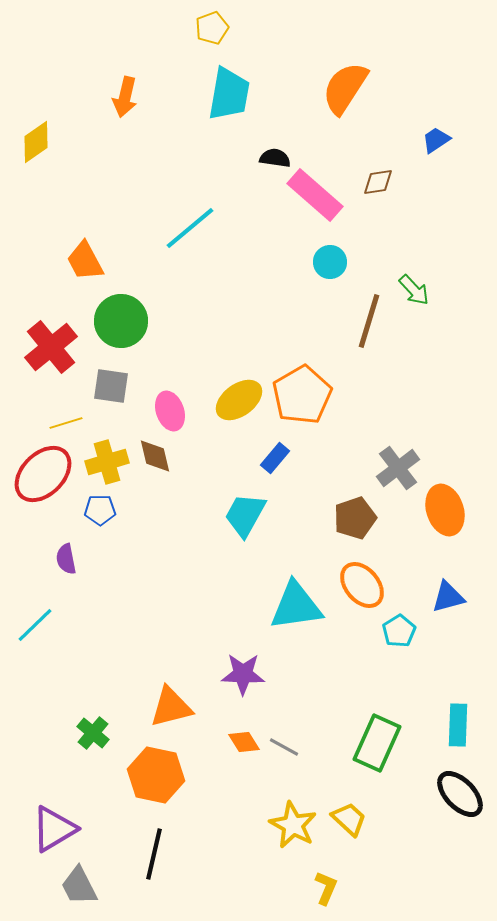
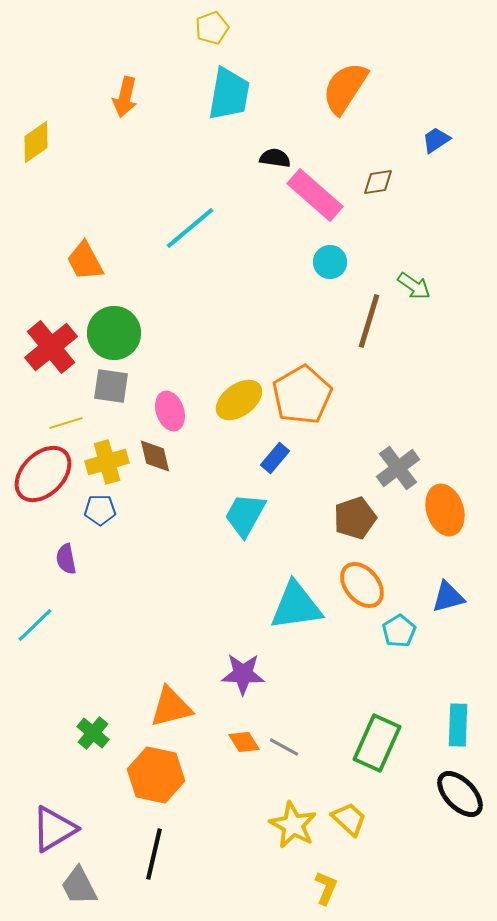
green arrow at (414, 290): moved 4 px up; rotated 12 degrees counterclockwise
green circle at (121, 321): moved 7 px left, 12 px down
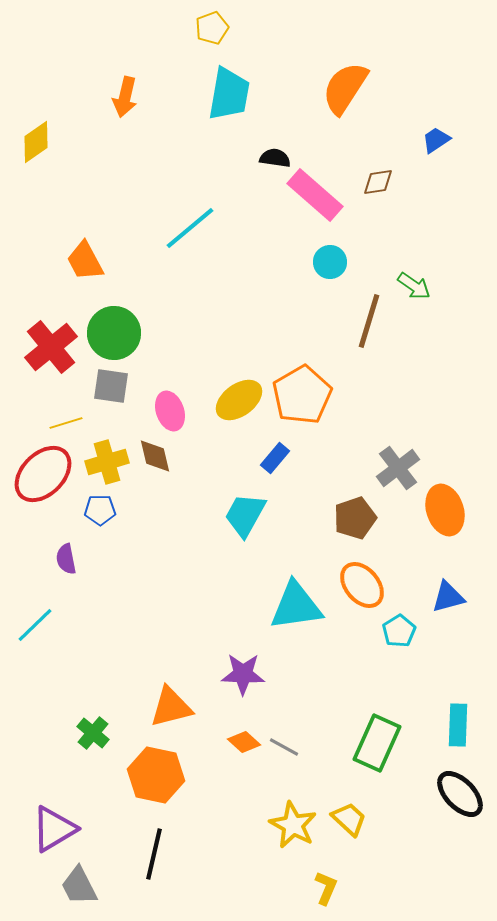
orange diamond at (244, 742): rotated 16 degrees counterclockwise
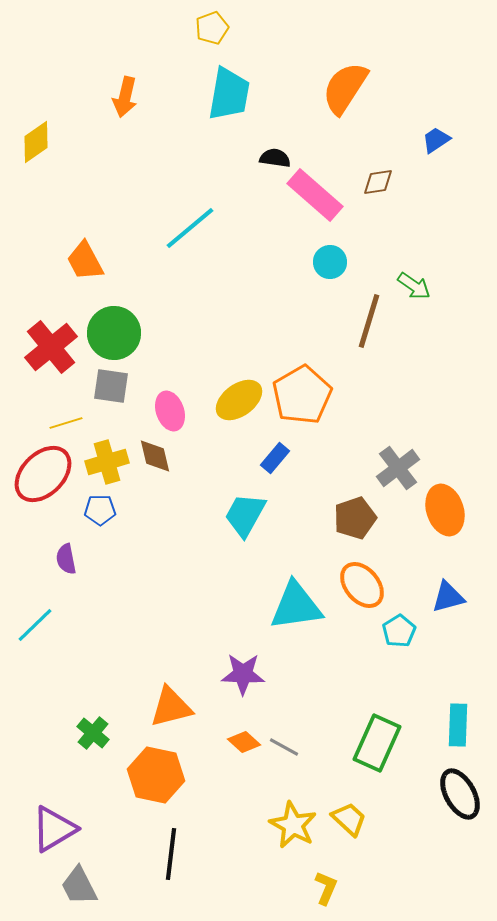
black ellipse at (460, 794): rotated 15 degrees clockwise
black line at (154, 854): moved 17 px right; rotated 6 degrees counterclockwise
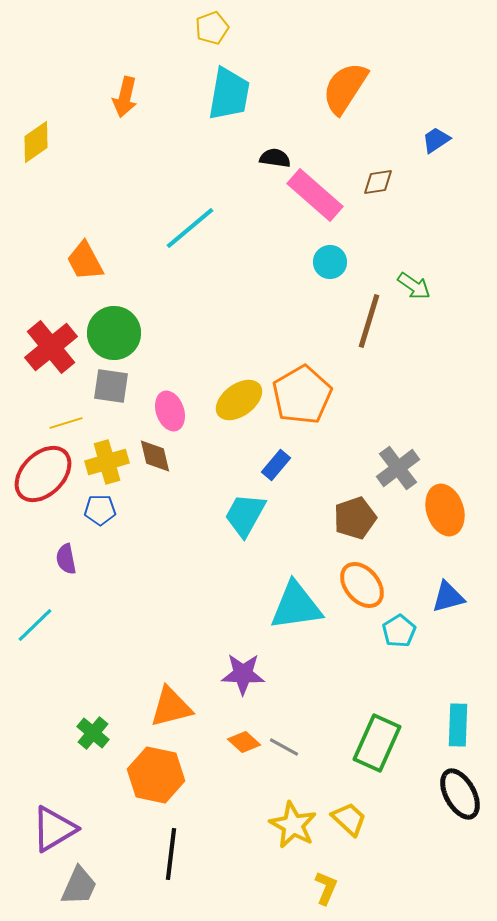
blue rectangle at (275, 458): moved 1 px right, 7 px down
gray trapezoid at (79, 886): rotated 129 degrees counterclockwise
